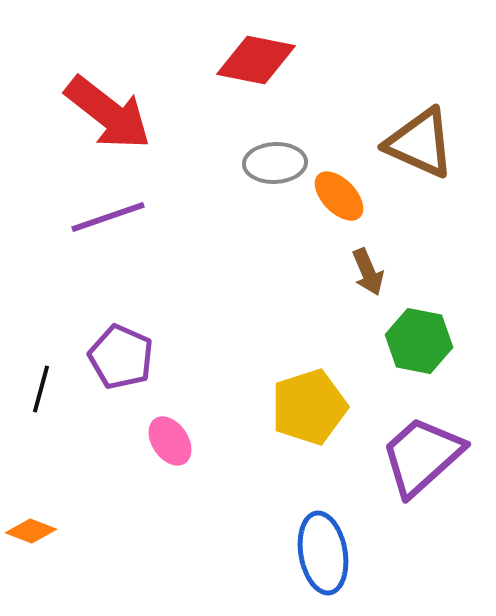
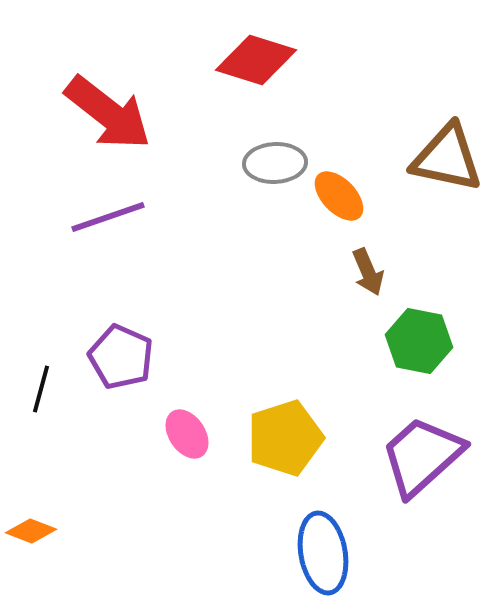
red diamond: rotated 6 degrees clockwise
brown triangle: moved 27 px right, 15 px down; rotated 12 degrees counterclockwise
yellow pentagon: moved 24 px left, 31 px down
pink ellipse: moved 17 px right, 7 px up
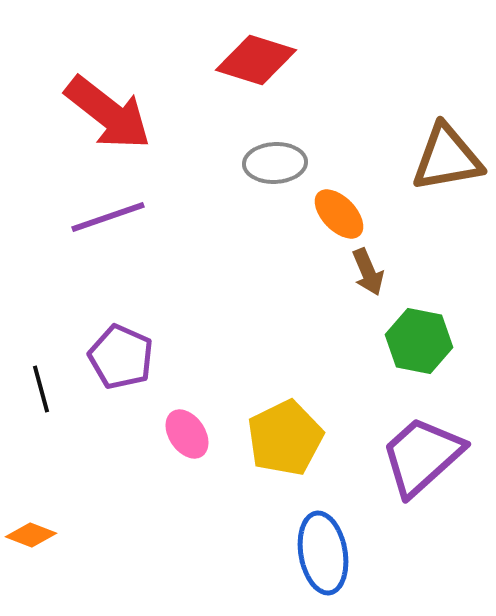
brown triangle: rotated 22 degrees counterclockwise
orange ellipse: moved 18 px down
black line: rotated 30 degrees counterclockwise
yellow pentagon: rotated 8 degrees counterclockwise
orange diamond: moved 4 px down
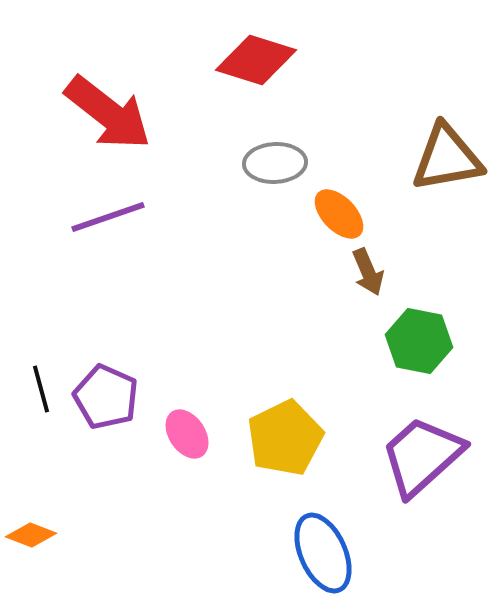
purple pentagon: moved 15 px left, 40 px down
blue ellipse: rotated 14 degrees counterclockwise
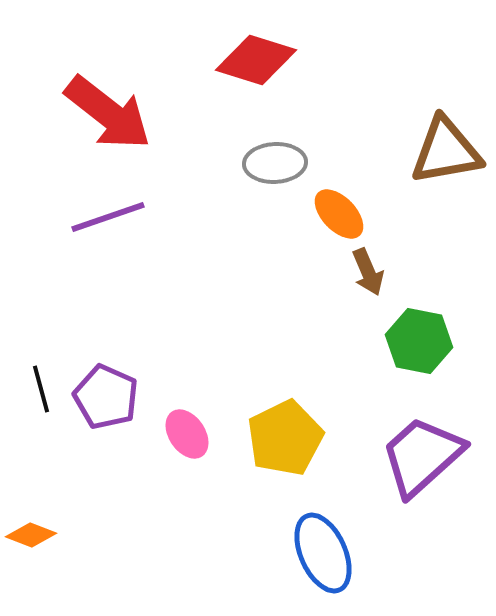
brown triangle: moved 1 px left, 7 px up
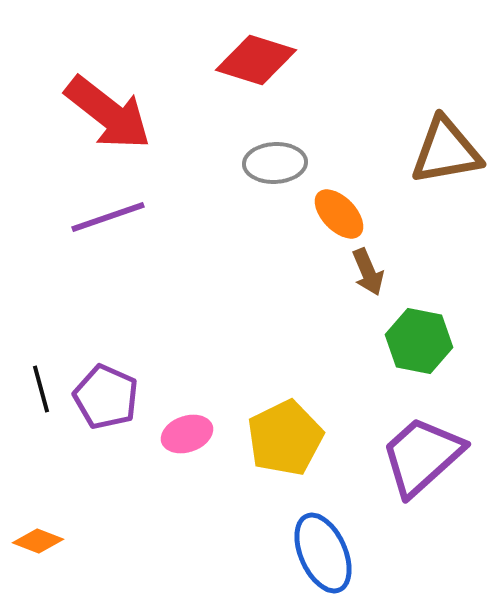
pink ellipse: rotated 75 degrees counterclockwise
orange diamond: moved 7 px right, 6 px down
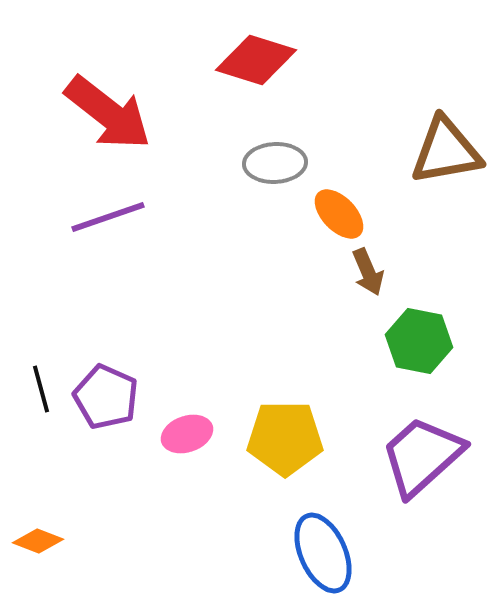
yellow pentagon: rotated 26 degrees clockwise
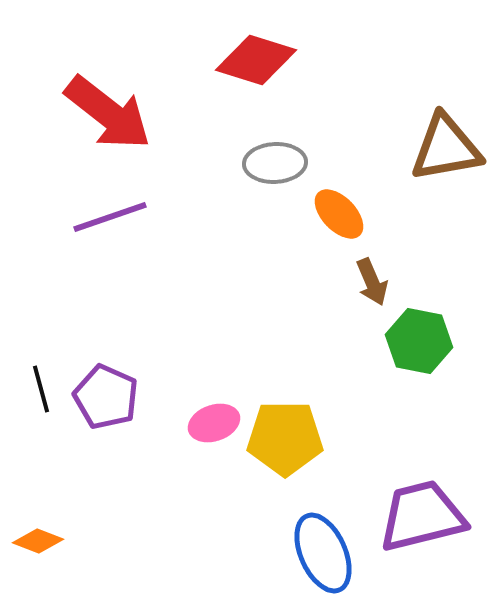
brown triangle: moved 3 px up
purple line: moved 2 px right
brown arrow: moved 4 px right, 10 px down
pink ellipse: moved 27 px right, 11 px up
purple trapezoid: moved 60 px down; rotated 28 degrees clockwise
